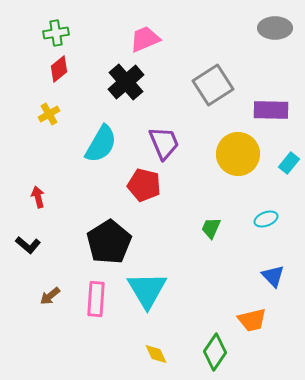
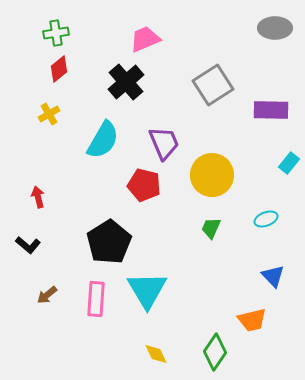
cyan semicircle: moved 2 px right, 4 px up
yellow circle: moved 26 px left, 21 px down
brown arrow: moved 3 px left, 1 px up
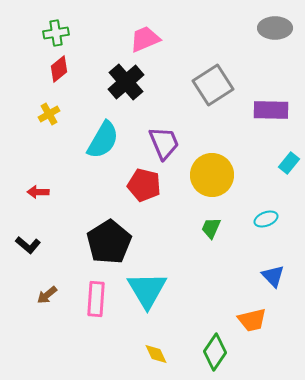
red arrow: moved 5 px up; rotated 75 degrees counterclockwise
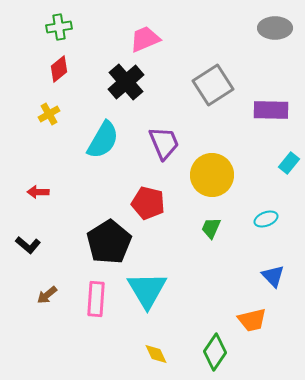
green cross: moved 3 px right, 6 px up
red pentagon: moved 4 px right, 18 px down
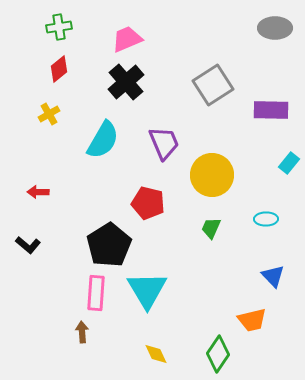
pink trapezoid: moved 18 px left
cyan ellipse: rotated 20 degrees clockwise
black pentagon: moved 3 px down
brown arrow: moved 35 px right, 37 px down; rotated 125 degrees clockwise
pink rectangle: moved 6 px up
green diamond: moved 3 px right, 2 px down
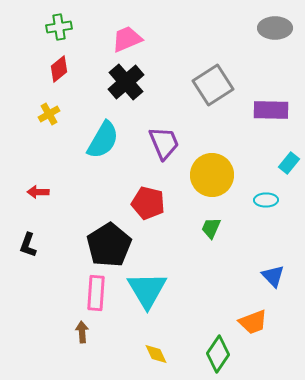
cyan ellipse: moved 19 px up
black L-shape: rotated 70 degrees clockwise
orange trapezoid: moved 1 px right, 2 px down; rotated 8 degrees counterclockwise
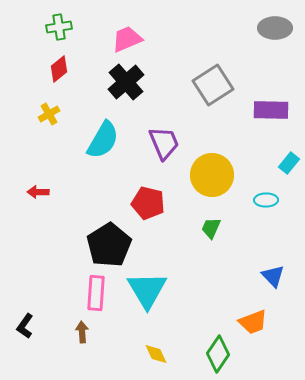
black L-shape: moved 3 px left, 81 px down; rotated 15 degrees clockwise
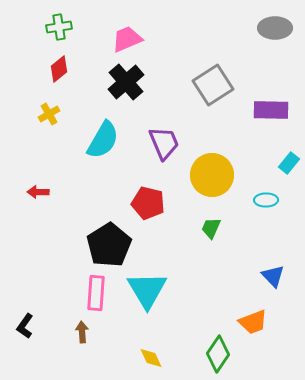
yellow diamond: moved 5 px left, 4 px down
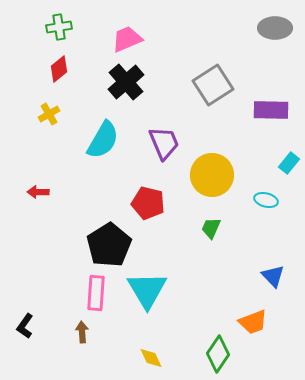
cyan ellipse: rotated 15 degrees clockwise
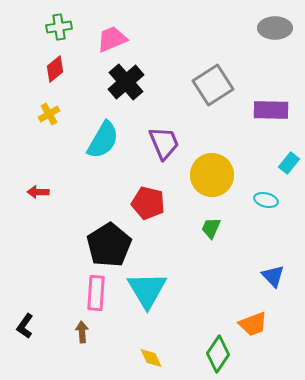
pink trapezoid: moved 15 px left
red diamond: moved 4 px left
orange trapezoid: moved 2 px down
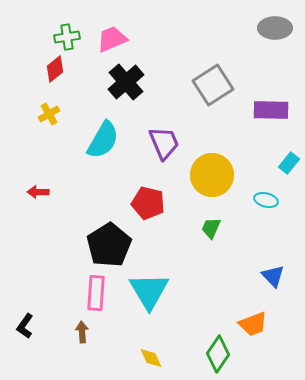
green cross: moved 8 px right, 10 px down
cyan triangle: moved 2 px right, 1 px down
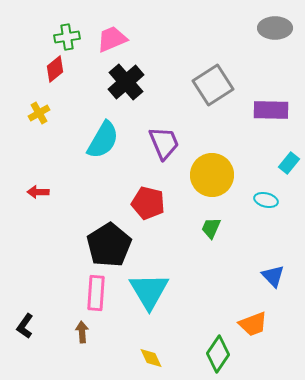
yellow cross: moved 10 px left, 1 px up
